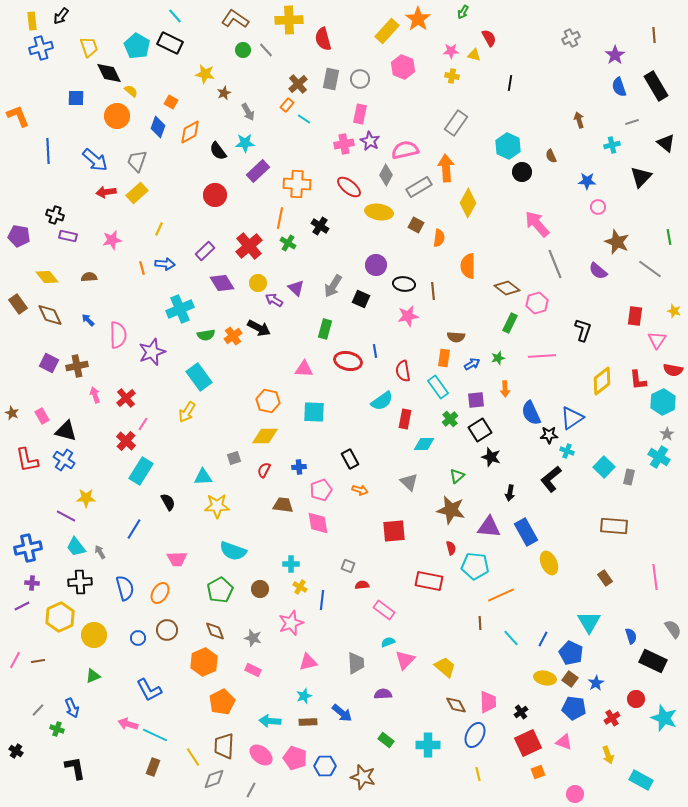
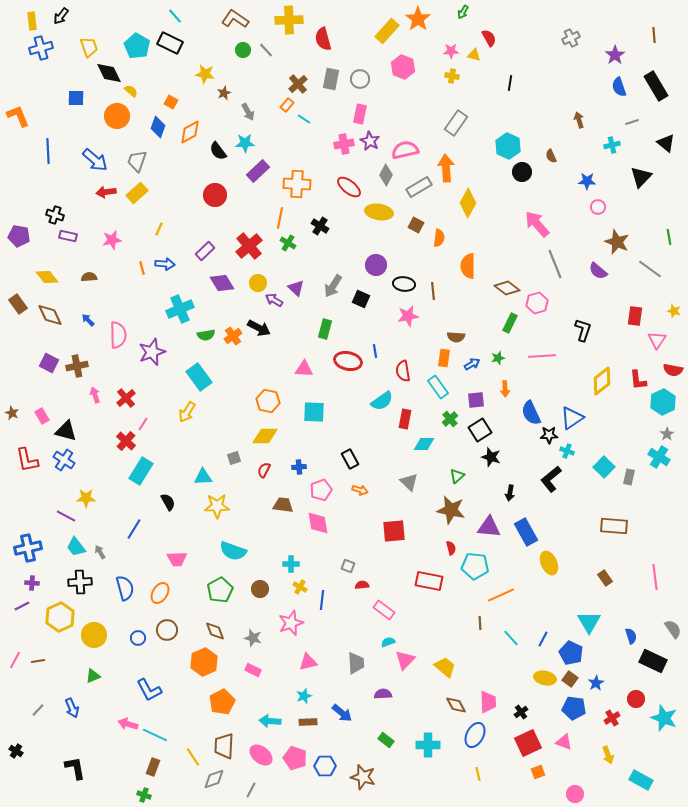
green cross at (57, 729): moved 87 px right, 66 px down
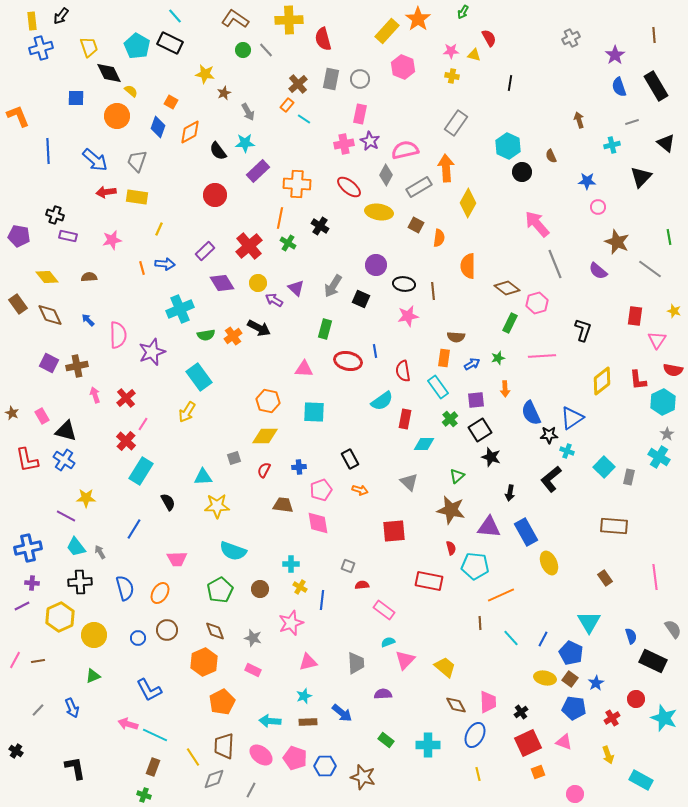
yellow rectangle at (137, 193): moved 4 px down; rotated 50 degrees clockwise
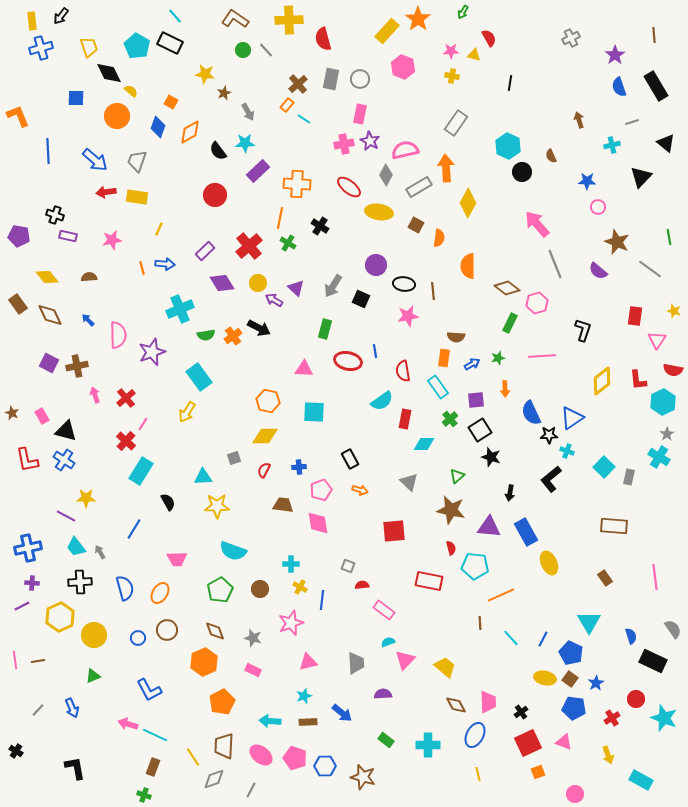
pink line at (15, 660): rotated 36 degrees counterclockwise
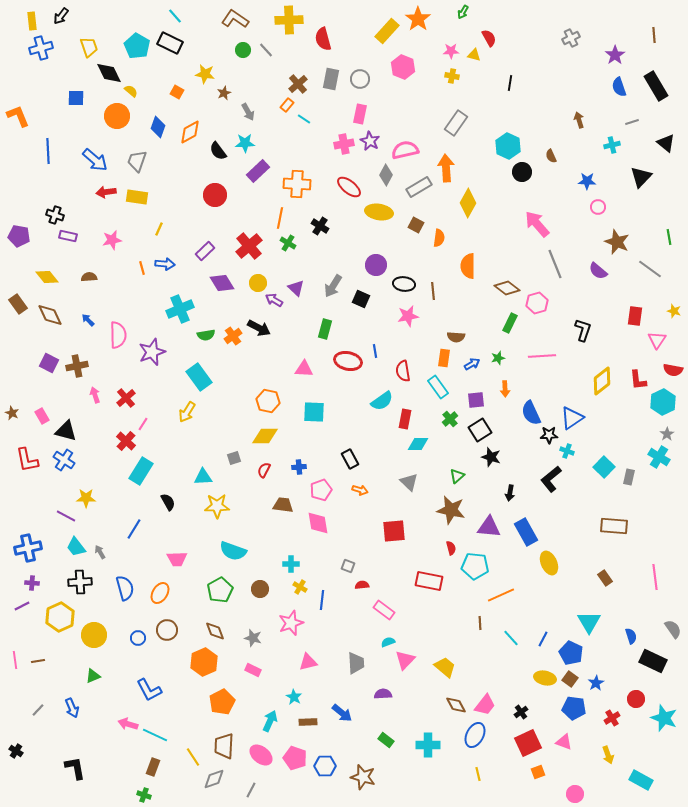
orange square at (171, 102): moved 6 px right, 10 px up
cyan diamond at (424, 444): moved 6 px left
cyan star at (304, 696): moved 10 px left, 1 px down; rotated 21 degrees counterclockwise
pink trapezoid at (488, 702): moved 3 px left, 3 px down; rotated 40 degrees clockwise
cyan arrow at (270, 721): rotated 110 degrees clockwise
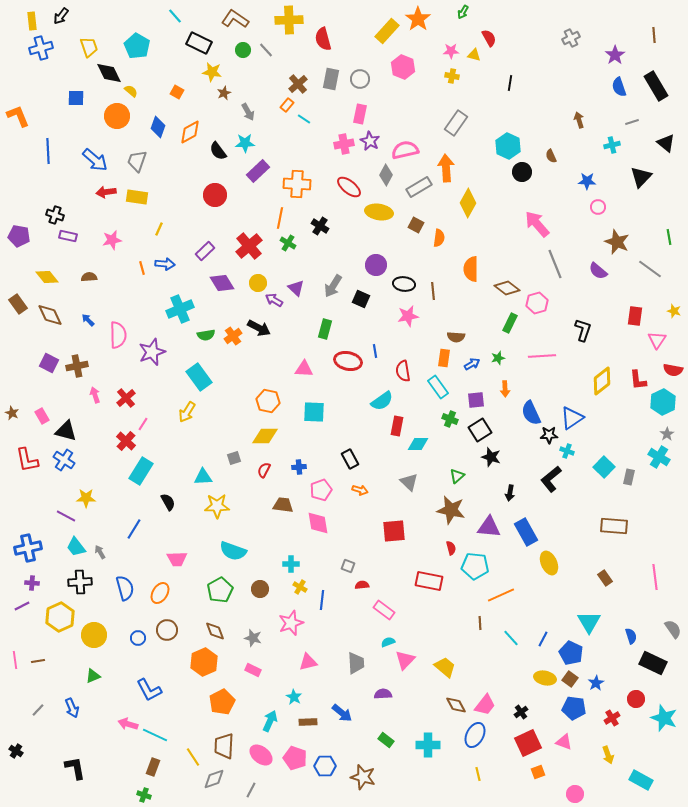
black rectangle at (170, 43): moved 29 px right
yellow star at (205, 74): moved 7 px right, 2 px up
orange semicircle at (468, 266): moved 3 px right, 3 px down
red rectangle at (405, 419): moved 8 px left, 7 px down
green cross at (450, 419): rotated 28 degrees counterclockwise
black rectangle at (653, 661): moved 2 px down
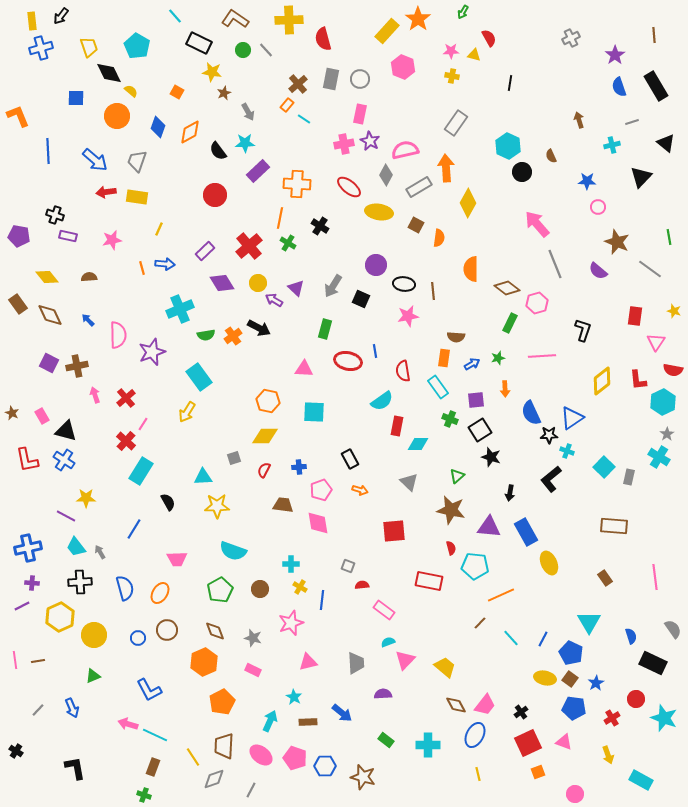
pink triangle at (657, 340): moved 1 px left, 2 px down
brown line at (480, 623): rotated 48 degrees clockwise
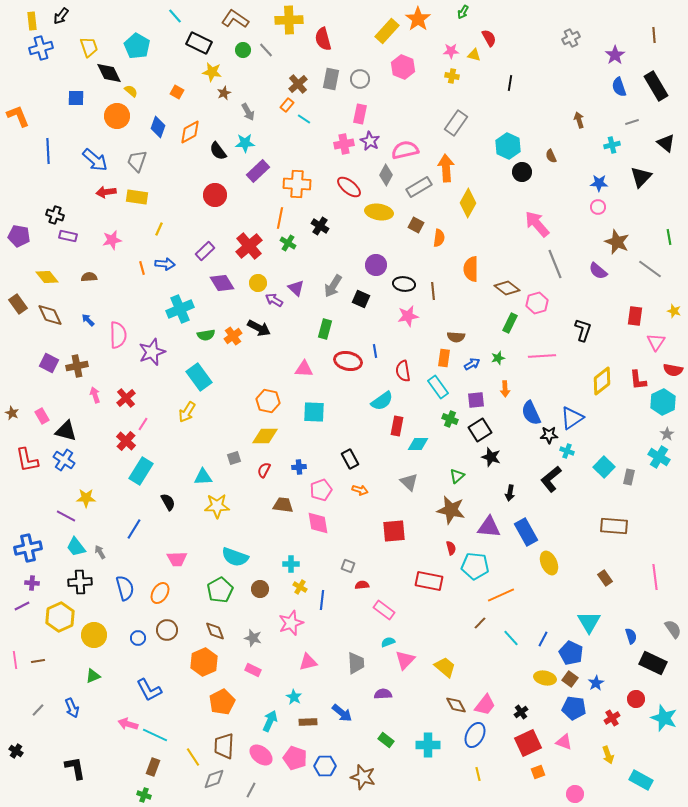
blue star at (587, 181): moved 12 px right, 2 px down
cyan semicircle at (233, 551): moved 2 px right, 6 px down
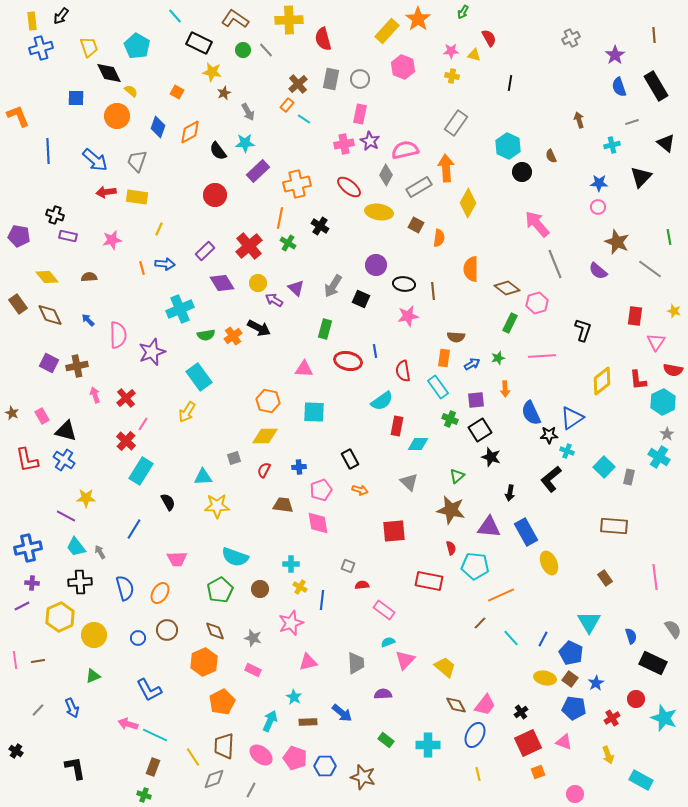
orange cross at (297, 184): rotated 16 degrees counterclockwise
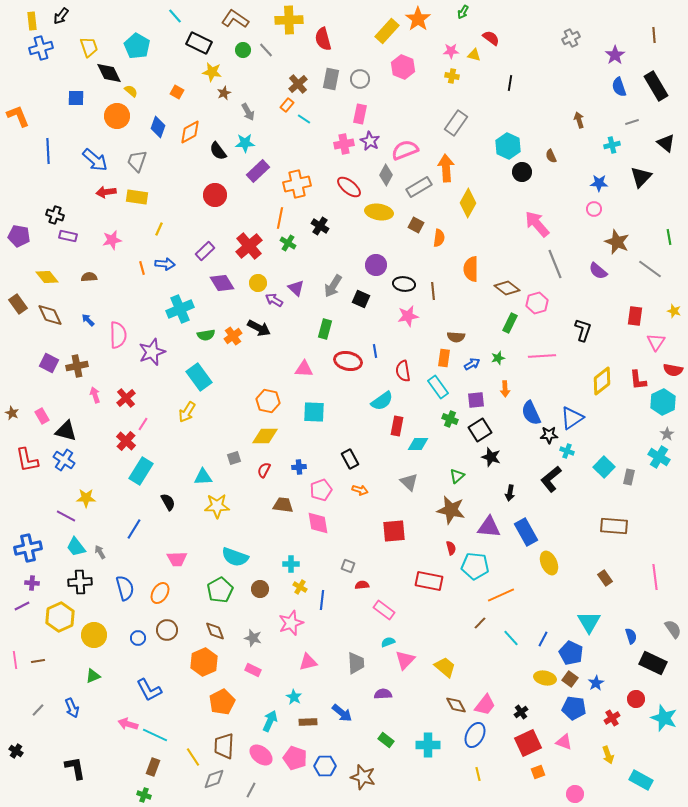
red semicircle at (489, 38): moved 2 px right; rotated 24 degrees counterclockwise
pink semicircle at (405, 150): rotated 8 degrees counterclockwise
pink circle at (598, 207): moved 4 px left, 2 px down
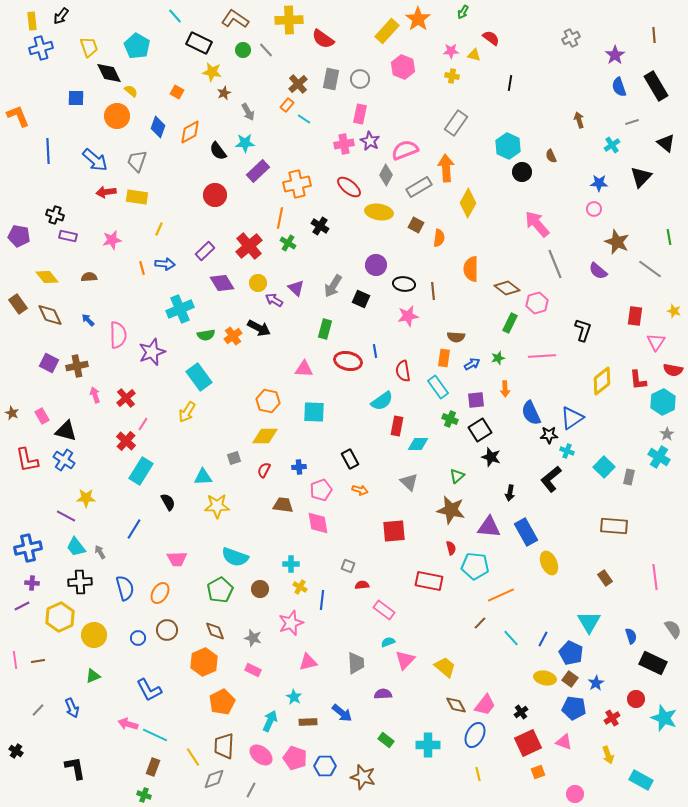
red semicircle at (323, 39): rotated 40 degrees counterclockwise
cyan cross at (612, 145): rotated 21 degrees counterclockwise
